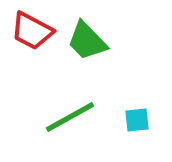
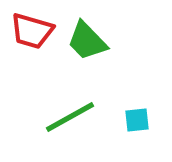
red trapezoid: rotated 12 degrees counterclockwise
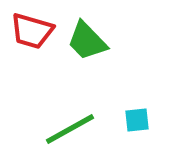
green line: moved 12 px down
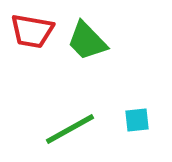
red trapezoid: rotated 6 degrees counterclockwise
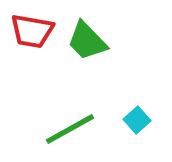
cyan square: rotated 36 degrees counterclockwise
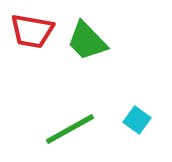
cyan square: rotated 12 degrees counterclockwise
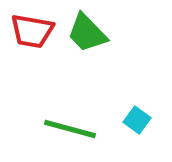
green trapezoid: moved 8 px up
green line: rotated 44 degrees clockwise
